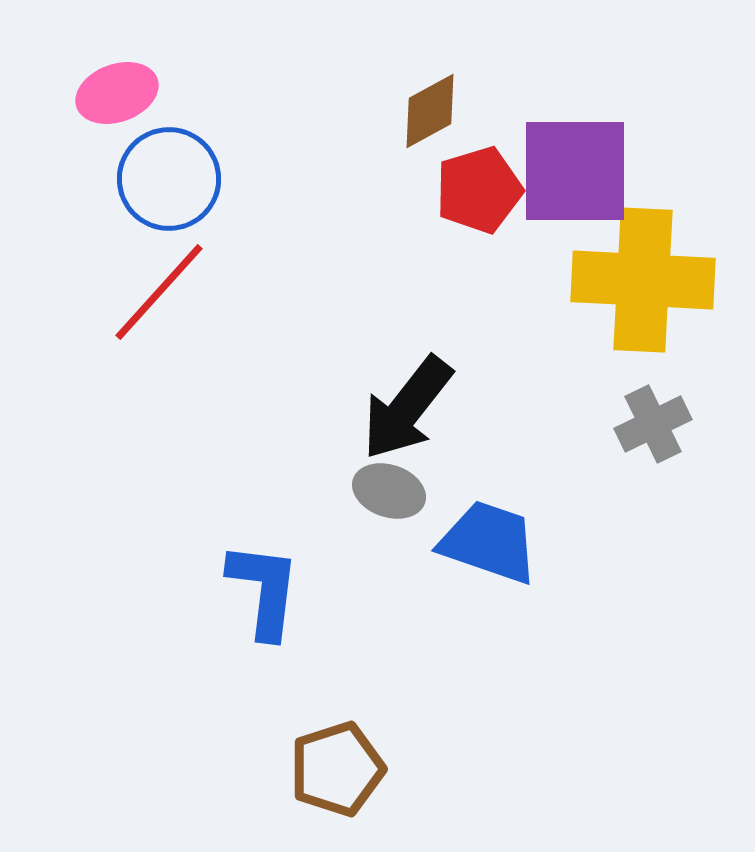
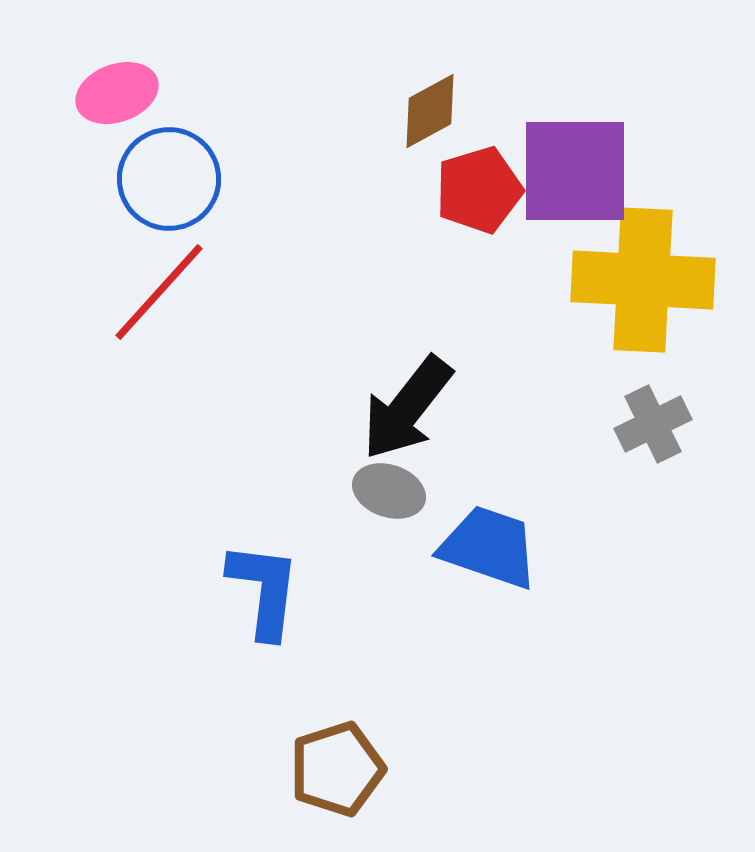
blue trapezoid: moved 5 px down
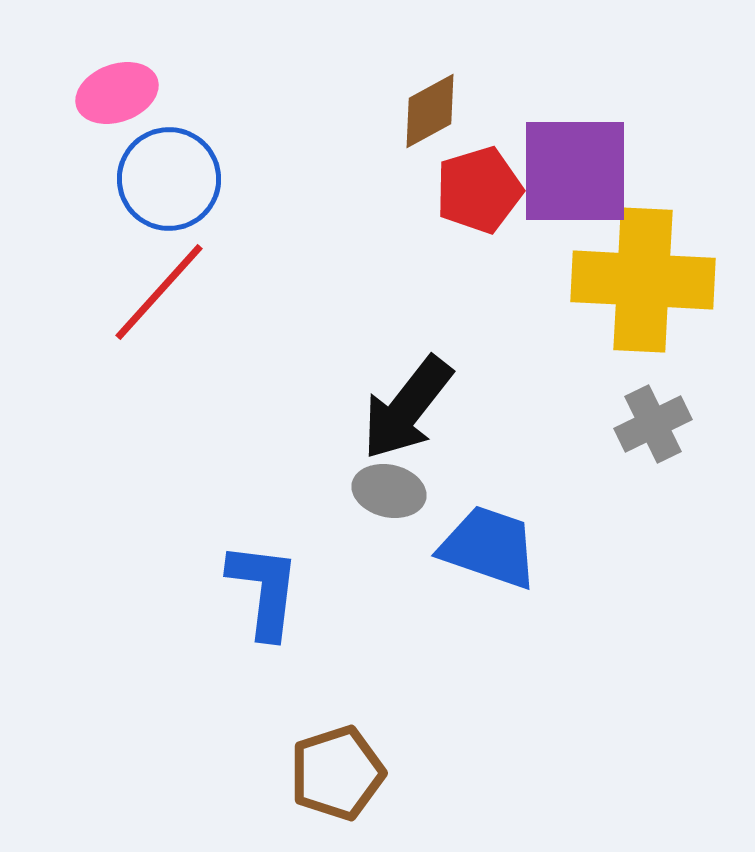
gray ellipse: rotated 6 degrees counterclockwise
brown pentagon: moved 4 px down
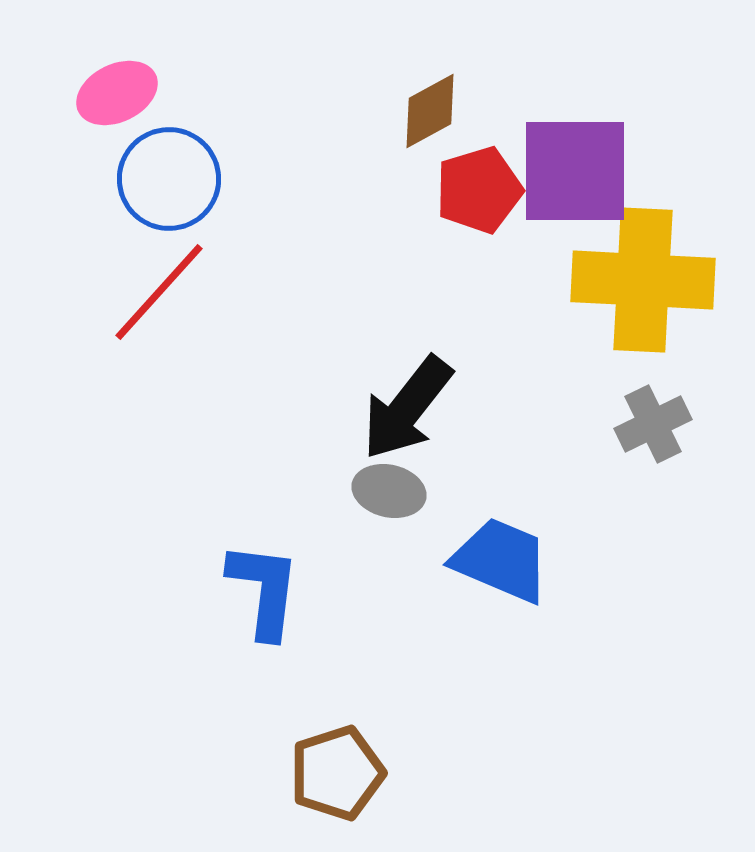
pink ellipse: rotated 6 degrees counterclockwise
blue trapezoid: moved 12 px right, 13 px down; rotated 4 degrees clockwise
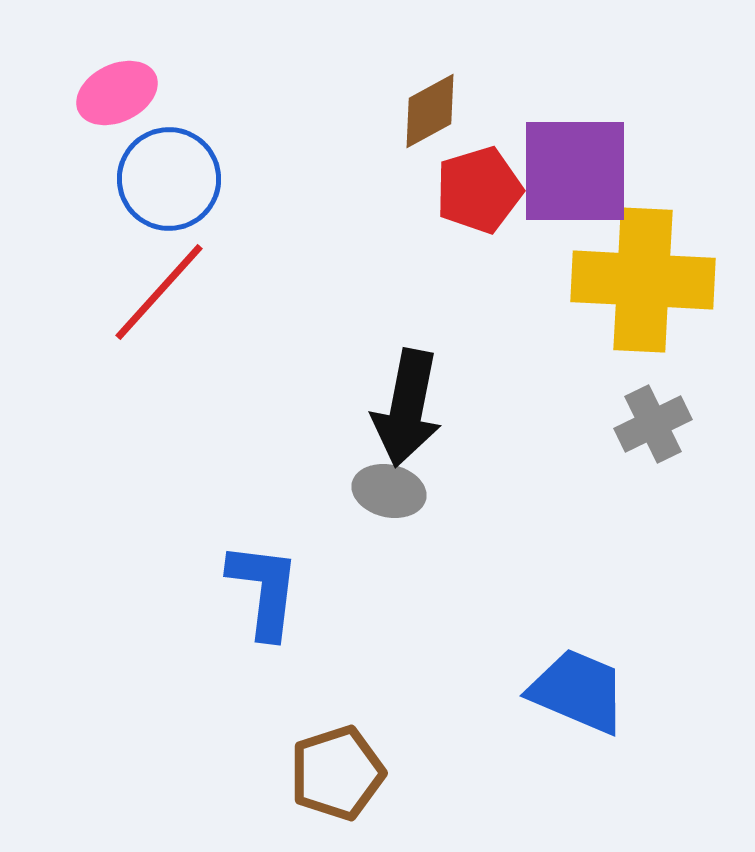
black arrow: rotated 27 degrees counterclockwise
blue trapezoid: moved 77 px right, 131 px down
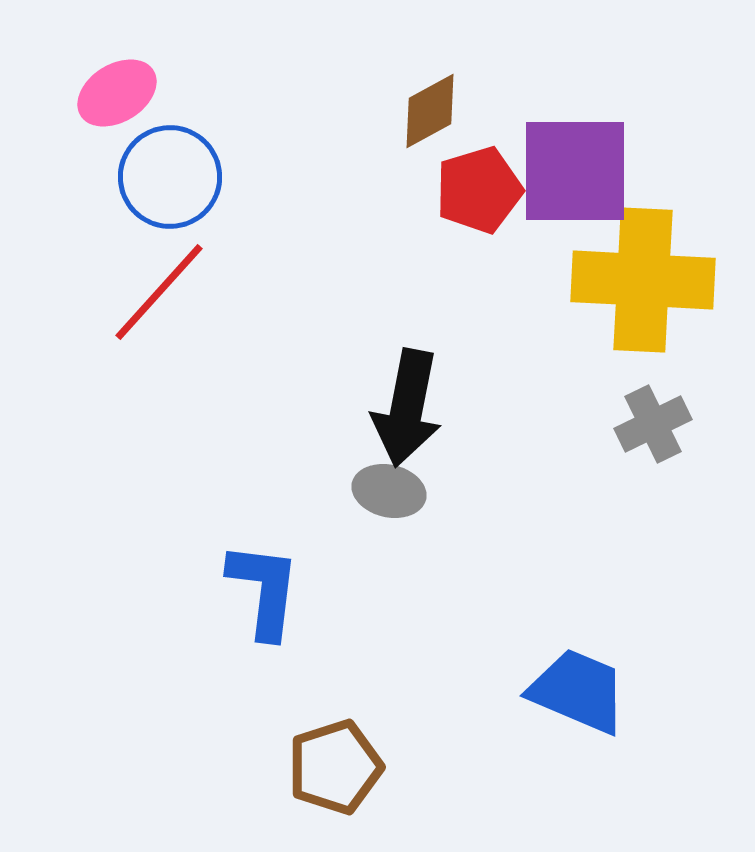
pink ellipse: rotated 6 degrees counterclockwise
blue circle: moved 1 px right, 2 px up
brown pentagon: moved 2 px left, 6 px up
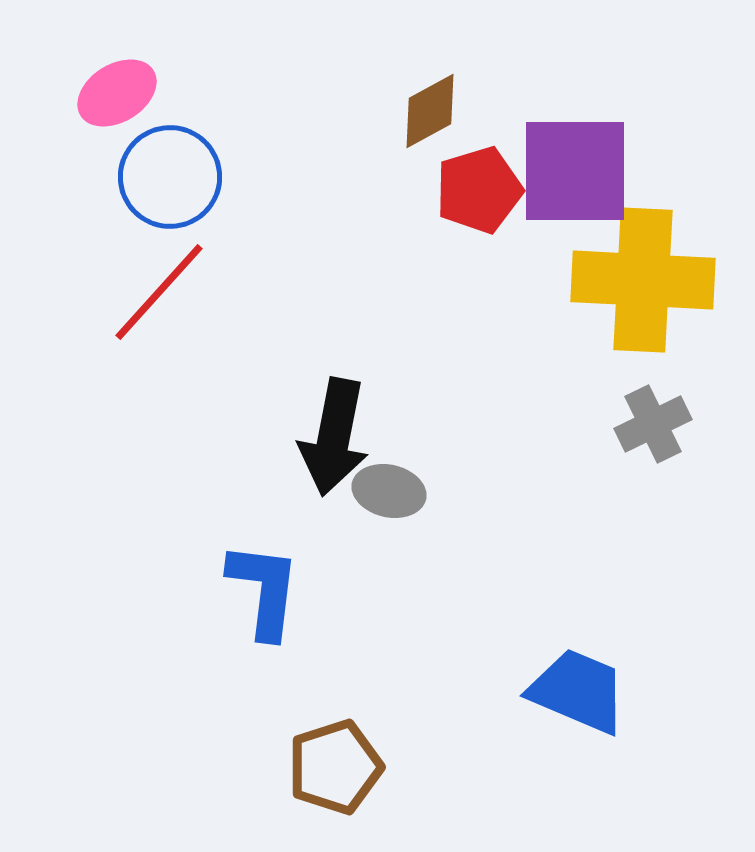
black arrow: moved 73 px left, 29 px down
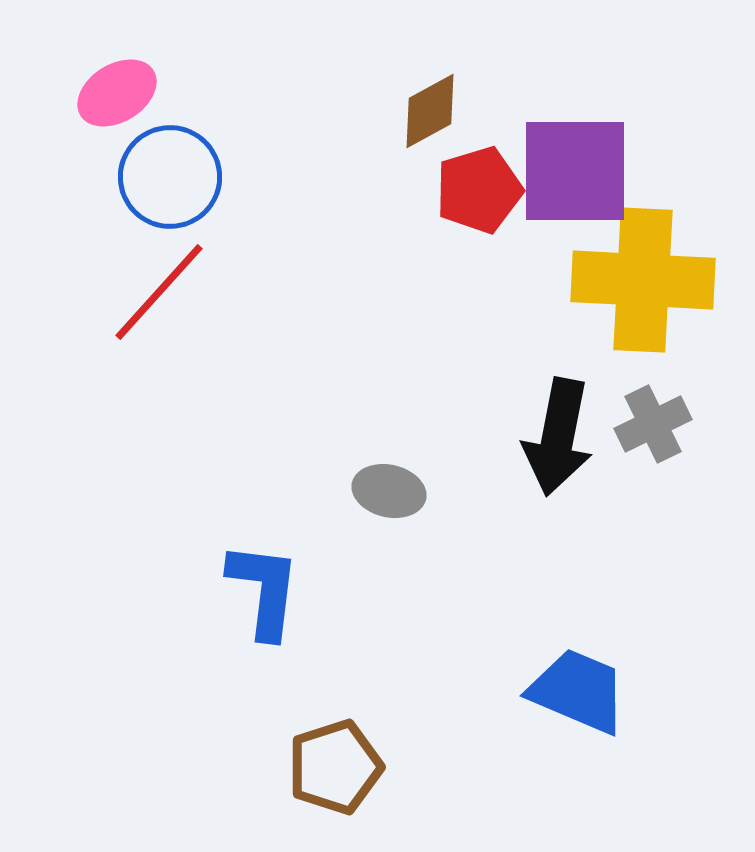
black arrow: moved 224 px right
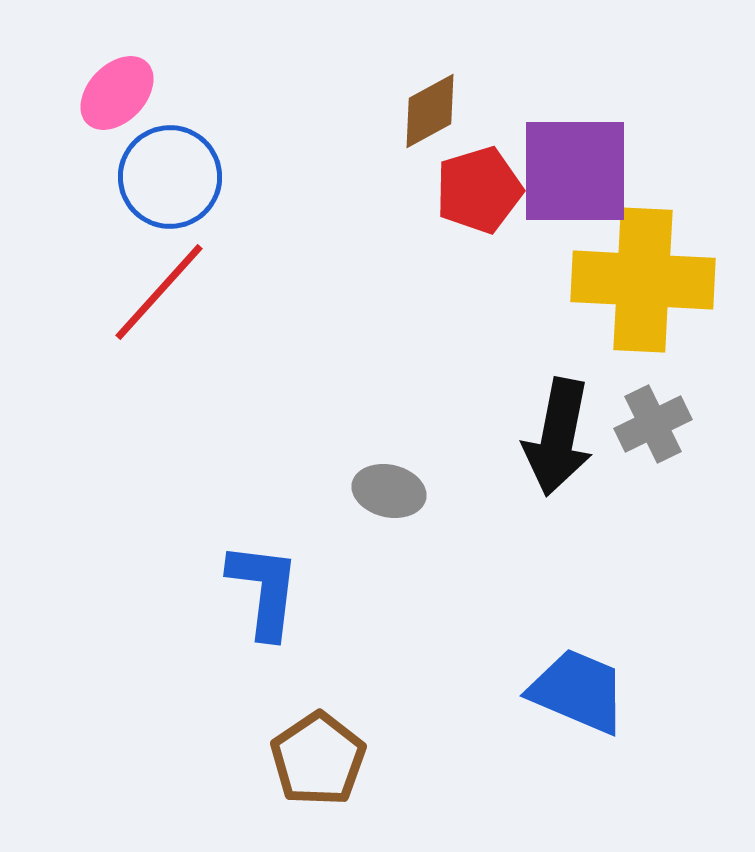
pink ellipse: rotated 14 degrees counterclockwise
brown pentagon: moved 17 px left, 8 px up; rotated 16 degrees counterclockwise
